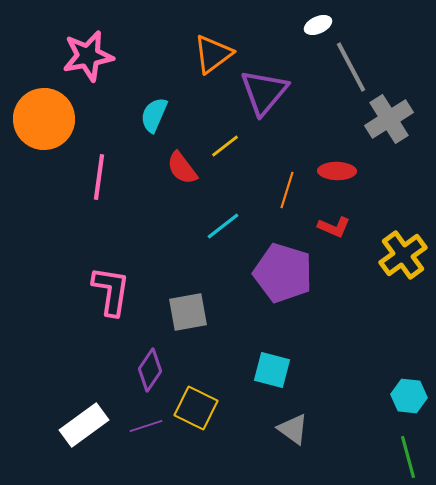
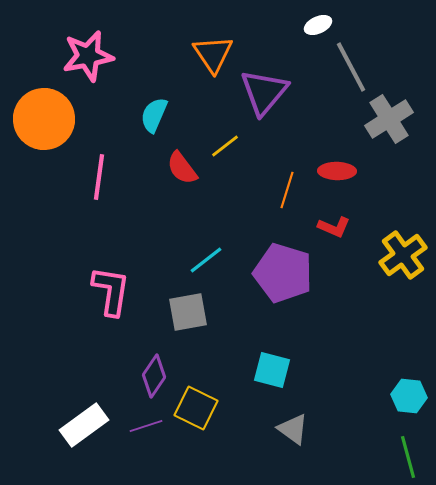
orange triangle: rotated 27 degrees counterclockwise
cyan line: moved 17 px left, 34 px down
purple diamond: moved 4 px right, 6 px down
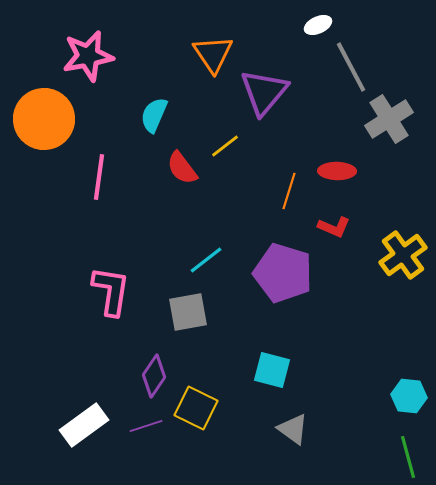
orange line: moved 2 px right, 1 px down
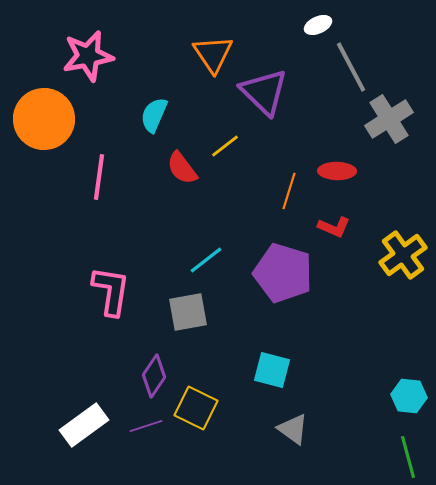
purple triangle: rotated 26 degrees counterclockwise
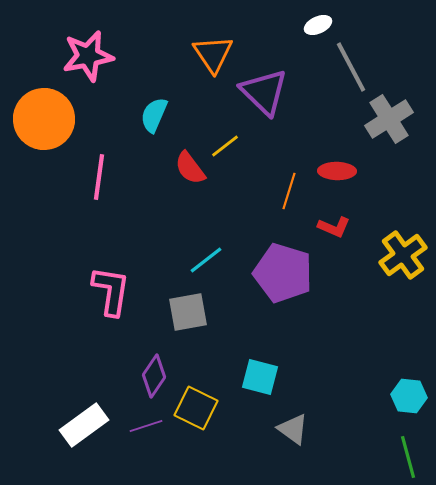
red semicircle: moved 8 px right
cyan square: moved 12 px left, 7 px down
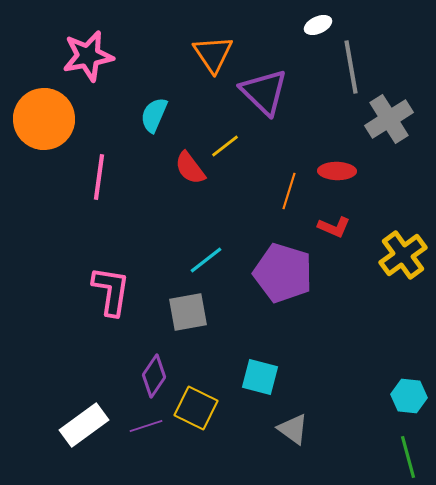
gray line: rotated 18 degrees clockwise
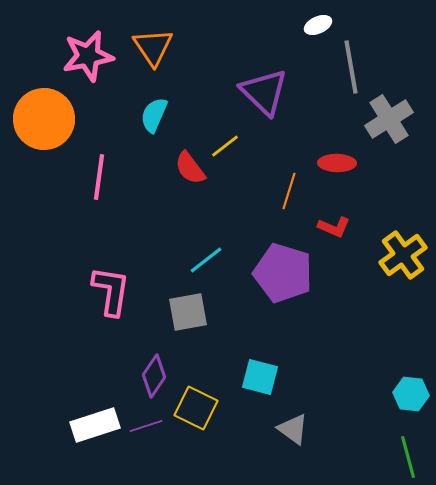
orange triangle: moved 60 px left, 7 px up
red ellipse: moved 8 px up
cyan hexagon: moved 2 px right, 2 px up
white rectangle: moved 11 px right; rotated 18 degrees clockwise
